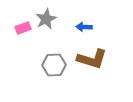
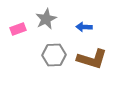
pink rectangle: moved 5 px left, 1 px down
gray hexagon: moved 10 px up
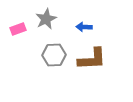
brown L-shape: rotated 20 degrees counterclockwise
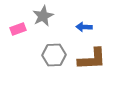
gray star: moved 3 px left, 3 px up
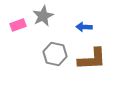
pink rectangle: moved 4 px up
gray hexagon: moved 1 px right, 1 px up; rotated 15 degrees clockwise
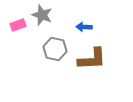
gray star: moved 1 px left, 1 px up; rotated 25 degrees counterclockwise
gray hexagon: moved 5 px up
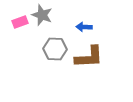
pink rectangle: moved 2 px right, 3 px up
gray hexagon: rotated 10 degrees counterclockwise
brown L-shape: moved 3 px left, 2 px up
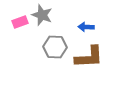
blue arrow: moved 2 px right
gray hexagon: moved 2 px up
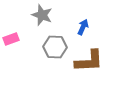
pink rectangle: moved 9 px left, 17 px down
blue arrow: moved 3 px left; rotated 112 degrees clockwise
brown L-shape: moved 4 px down
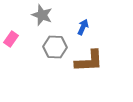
pink rectangle: rotated 35 degrees counterclockwise
